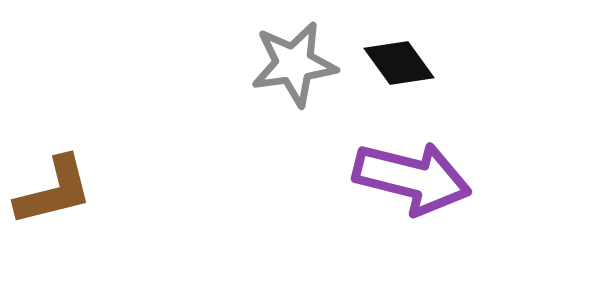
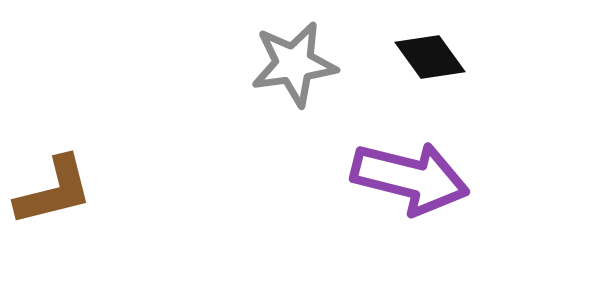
black diamond: moved 31 px right, 6 px up
purple arrow: moved 2 px left
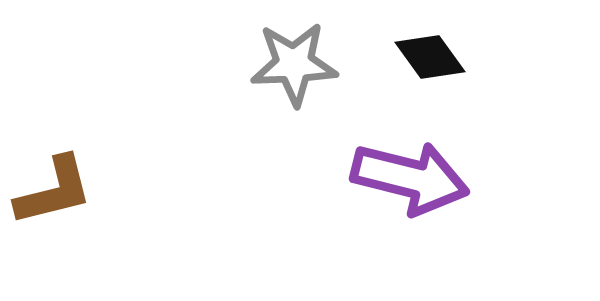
gray star: rotated 6 degrees clockwise
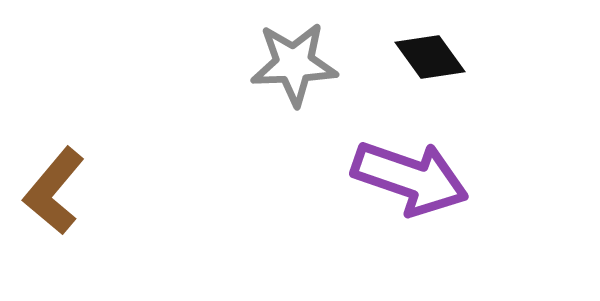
purple arrow: rotated 5 degrees clockwise
brown L-shape: rotated 144 degrees clockwise
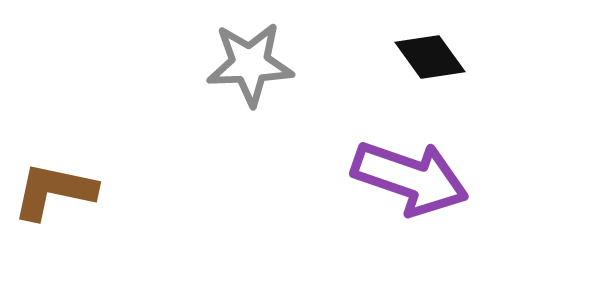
gray star: moved 44 px left
brown L-shape: rotated 62 degrees clockwise
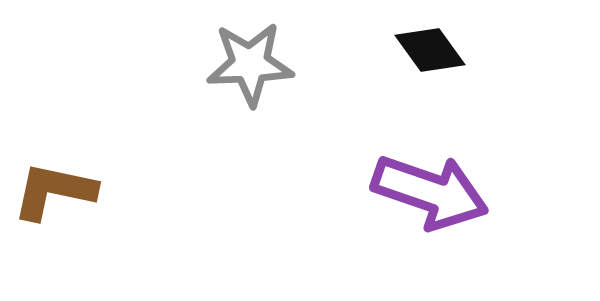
black diamond: moved 7 px up
purple arrow: moved 20 px right, 14 px down
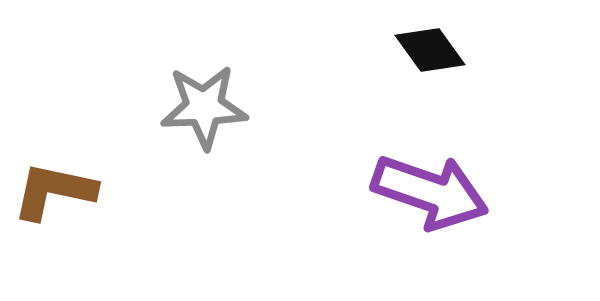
gray star: moved 46 px left, 43 px down
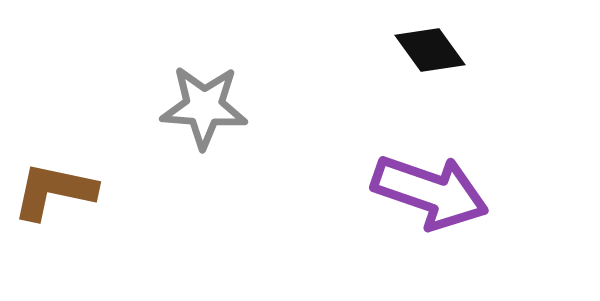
gray star: rotated 6 degrees clockwise
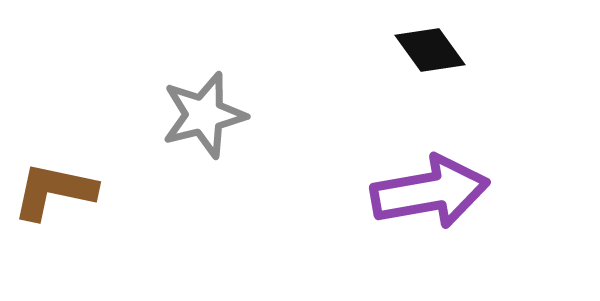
gray star: moved 8 px down; rotated 18 degrees counterclockwise
purple arrow: rotated 29 degrees counterclockwise
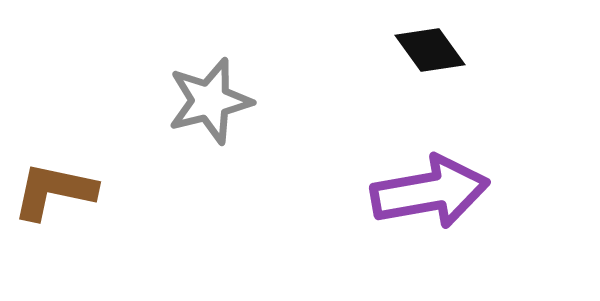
gray star: moved 6 px right, 14 px up
